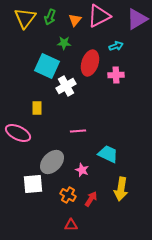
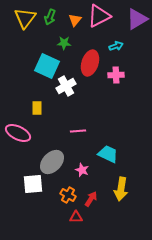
red triangle: moved 5 px right, 8 px up
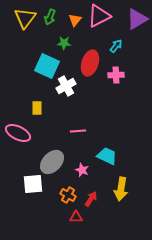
cyan arrow: rotated 32 degrees counterclockwise
cyan trapezoid: moved 1 px left, 2 px down
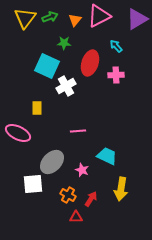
green arrow: rotated 133 degrees counterclockwise
cyan arrow: rotated 80 degrees counterclockwise
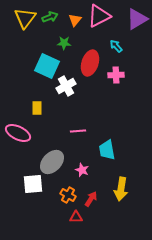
cyan trapezoid: moved 6 px up; rotated 125 degrees counterclockwise
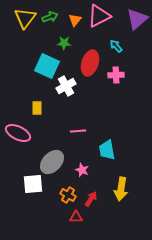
purple triangle: rotated 10 degrees counterclockwise
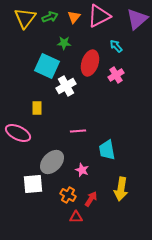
orange triangle: moved 1 px left, 3 px up
pink cross: rotated 28 degrees counterclockwise
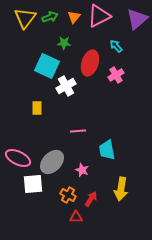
pink ellipse: moved 25 px down
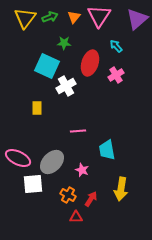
pink triangle: rotated 30 degrees counterclockwise
